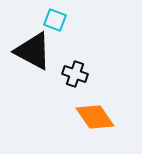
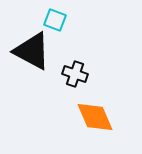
black triangle: moved 1 px left
orange diamond: rotated 12 degrees clockwise
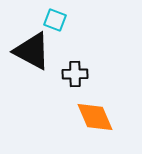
black cross: rotated 20 degrees counterclockwise
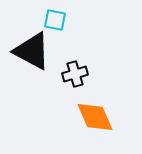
cyan square: rotated 10 degrees counterclockwise
black cross: rotated 15 degrees counterclockwise
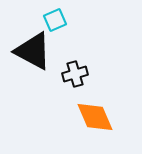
cyan square: rotated 35 degrees counterclockwise
black triangle: moved 1 px right
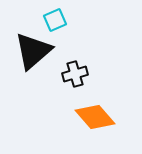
black triangle: rotated 51 degrees clockwise
orange diamond: rotated 18 degrees counterclockwise
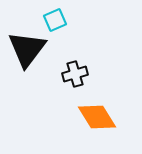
black triangle: moved 6 px left, 2 px up; rotated 12 degrees counterclockwise
orange diamond: moved 2 px right; rotated 9 degrees clockwise
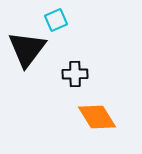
cyan square: moved 1 px right
black cross: rotated 15 degrees clockwise
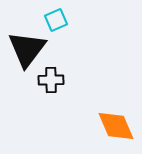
black cross: moved 24 px left, 6 px down
orange diamond: moved 19 px right, 9 px down; rotated 9 degrees clockwise
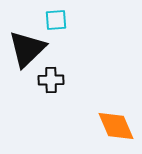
cyan square: rotated 20 degrees clockwise
black triangle: rotated 9 degrees clockwise
